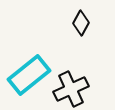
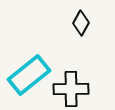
black cross: rotated 24 degrees clockwise
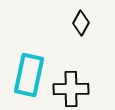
cyan rectangle: rotated 39 degrees counterclockwise
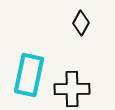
black cross: moved 1 px right
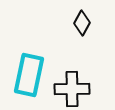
black diamond: moved 1 px right
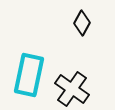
black cross: rotated 36 degrees clockwise
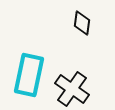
black diamond: rotated 20 degrees counterclockwise
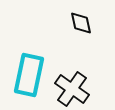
black diamond: moved 1 px left; rotated 20 degrees counterclockwise
